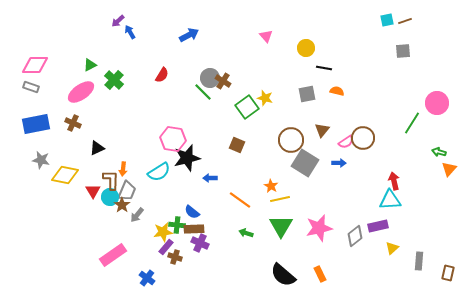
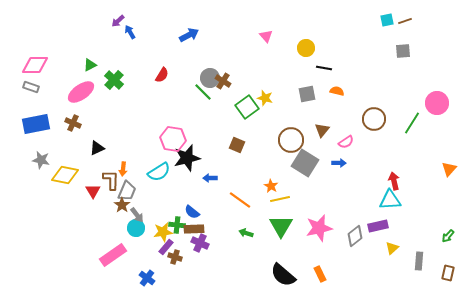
brown circle at (363, 138): moved 11 px right, 19 px up
green arrow at (439, 152): moved 9 px right, 84 px down; rotated 64 degrees counterclockwise
cyan circle at (110, 197): moved 26 px right, 31 px down
gray arrow at (137, 215): rotated 77 degrees counterclockwise
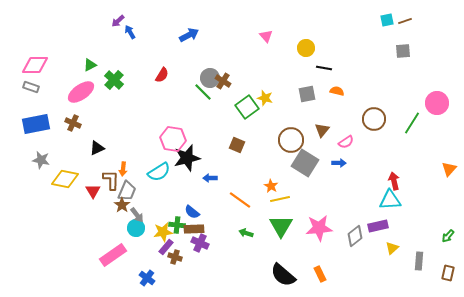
yellow diamond at (65, 175): moved 4 px down
pink star at (319, 228): rotated 8 degrees clockwise
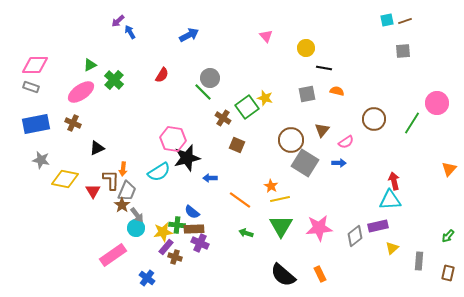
brown cross at (223, 81): moved 37 px down
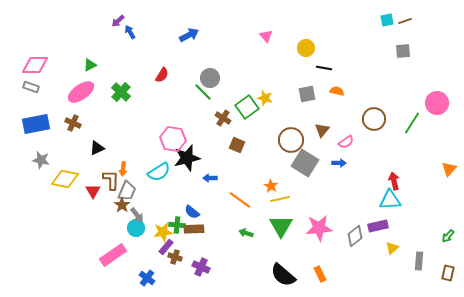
green cross at (114, 80): moved 7 px right, 12 px down
purple cross at (200, 243): moved 1 px right, 24 px down
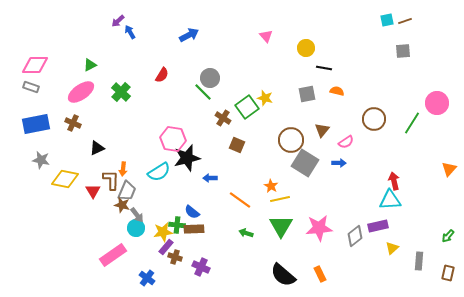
brown star at (122, 205): rotated 21 degrees counterclockwise
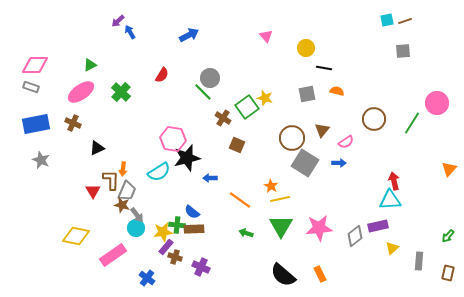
brown circle at (291, 140): moved 1 px right, 2 px up
gray star at (41, 160): rotated 12 degrees clockwise
yellow diamond at (65, 179): moved 11 px right, 57 px down
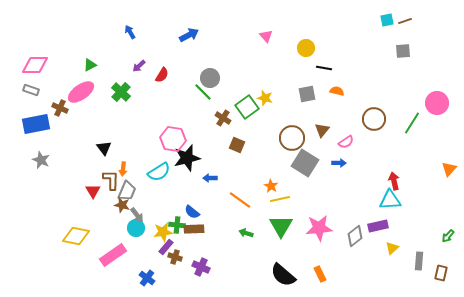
purple arrow at (118, 21): moved 21 px right, 45 px down
gray rectangle at (31, 87): moved 3 px down
brown cross at (73, 123): moved 13 px left, 15 px up
black triangle at (97, 148): moved 7 px right; rotated 42 degrees counterclockwise
brown rectangle at (448, 273): moved 7 px left
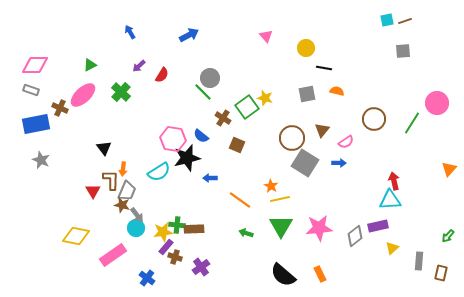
pink ellipse at (81, 92): moved 2 px right, 3 px down; rotated 8 degrees counterclockwise
blue semicircle at (192, 212): moved 9 px right, 76 px up
purple cross at (201, 267): rotated 30 degrees clockwise
